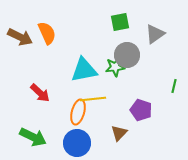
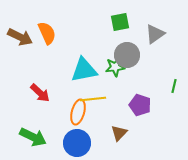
purple pentagon: moved 1 px left, 5 px up
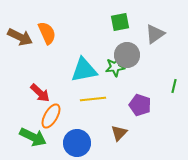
orange ellipse: moved 27 px left, 4 px down; rotated 15 degrees clockwise
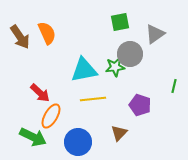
brown arrow: rotated 30 degrees clockwise
gray circle: moved 3 px right, 1 px up
blue circle: moved 1 px right, 1 px up
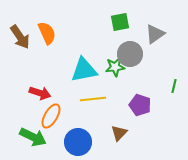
red arrow: rotated 25 degrees counterclockwise
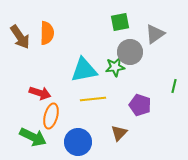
orange semicircle: rotated 25 degrees clockwise
gray circle: moved 2 px up
orange ellipse: rotated 15 degrees counterclockwise
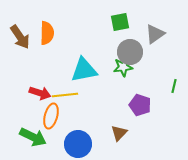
green star: moved 8 px right
yellow line: moved 28 px left, 4 px up
blue circle: moved 2 px down
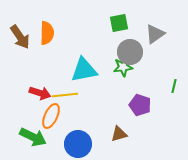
green square: moved 1 px left, 1 px down
orange ellipse: rotated 10 degrees clockwise
brown triangle: moved 1 px down; rotated 30 degrees clockwise
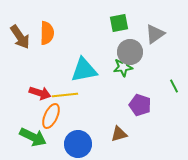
green line: rotated 40 degrees counterclockwise
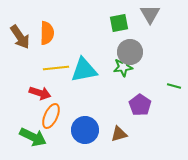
gray triangle: moved 5 px left, 20 px up; rotated 25 degrees counterclockwise
green line: rotated 48 degrees counterclockwise
yellow line: moved 9 px left, 27 px up
purple pentagon: rotated 15 degrees clockwise
blue circle: moved 7 px right, 14 px up
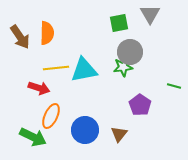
red arrow: moved 1 px left, 5 px up
brown triangle: rotated 36 degrees counterclockwise
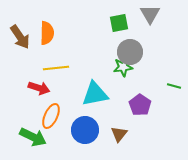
cyan triangle: moved 11 px right, 24 px down
